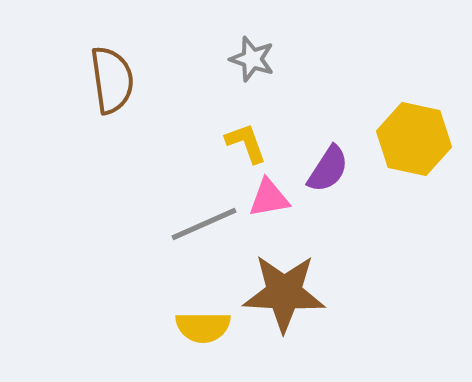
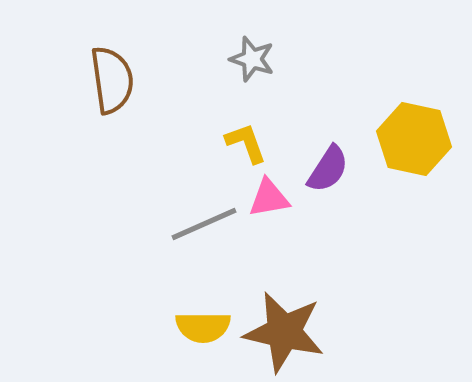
brown star: moved 39 px down; rotated 10 degrees clockwise
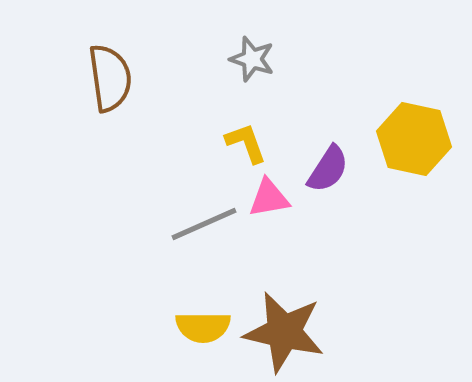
brown semicircle: moved 2 px left, 2 px up
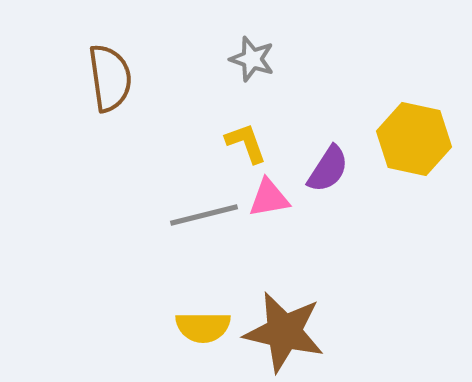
gray line: moved 9 px up; rotated 10 degrees clockwise
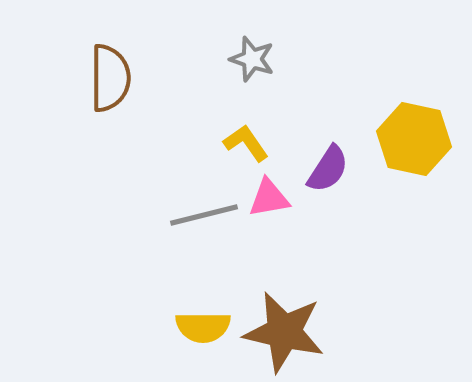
brown semicircle: rotated 8 degrees clockwise
yellow L-shape: rotated 15 degrees counterclockwise
